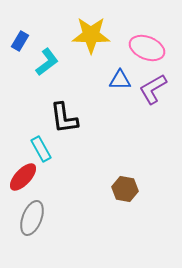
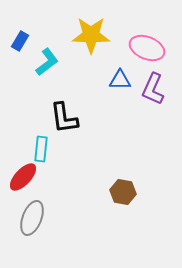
purple L-shape: rotated 36 degrees counterclockwise
cyan rectangle: rotated 35 degrees clockwise
brown hexagon: moved 2 px left, 3 px down
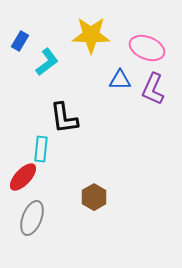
brown hexagon: moved 29 px left, 5 px down; rotated 20 degrees clockwise
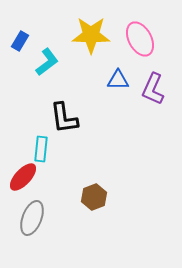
pink ellipse: moved 7 px left, 9 px up; rotated 40 degrees clockwise
blue triangle: moved 2 px left
brown hexagon: rotated 10 degrees clockwise
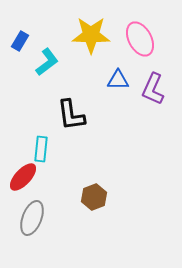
black L-shape: moved 7 px right, 3 px up
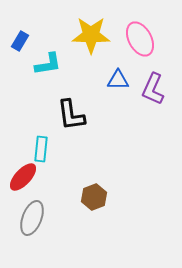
cyan L-shape: moved 1 px right, 2 px down; rotated 28 degrees clockwise
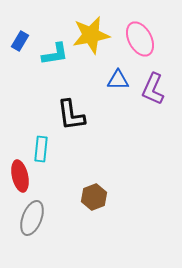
yellow star: rotated 12 degrees counterclockwise
cyan L-shape: moved 7 px right, 10 px up
red ellipse: moved 3 px left, 1 px up; rotated 56 degrees counterclockwise
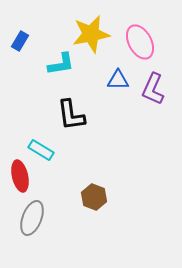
yellow star: moved 1 px up
pink ellipse: moved 3 px down
cyan L-shape: moved 6 px right, 10 px down
cyan rectangle: moved 1 px down; rotated 65 degrees counterclockwise
brown hexagon: rotated 20 degrees counterclockwise
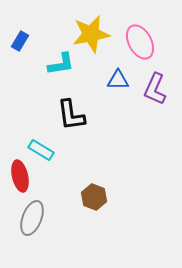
purple L-shape: moved 2 px right
